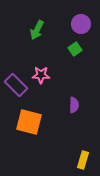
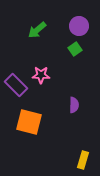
purple circle: moved 2 px left, 2 px down
green arrow: rotated 24 degrees clockwise
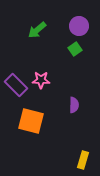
pink star: moved 5 px down
orange square: moved 2 px right, 1 px up
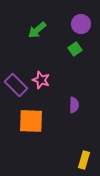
purple circle: moved 2 px right, 2 px up
pink star: rotated 18 degrees clockwise
orange square: rotated 12 degrees counterclockwise
yellow rectangle: moved 1 px right
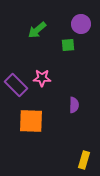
green square: moved 7 px left, 4 px up; rotated 32 degrees clockwise
pink star: moved 1 px right, 2 px up; rotated 18 degrees counterclockwise
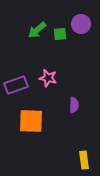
green square: moved 8 px left, 11 px up
pink star: moved 6 px right; rotated 12 degrees clockwise
purple rectangle: rotated 65 degrees counterclockwise
yellow rectangle: rotated 24 degrees counterclockwise
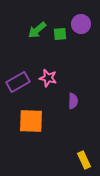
purple rectangle: moved 2 px right, 3 px up; rotated 10 degrees counterclockwise
purple semicircle: moved 1 px left, 4 px up
yellow rectangle: rotated 18 degrees counterclockwise
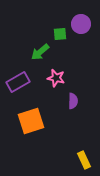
green arrow: moved 3 px right, 22 px down
pink star: moved 8 px right
orange square: rotated 20 degrees counterclockwise
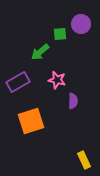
pink star: moved 1 px right, 2 px down
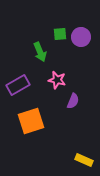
purple circle: moved 13 px down
green arrow: rotated 72 degrees counterclockwise
purple rectangle: moved 3 px down
purple semicircle: rotated 21 degrees clockwise
yellow rectangle: rotated 42 degrees counterclockwise
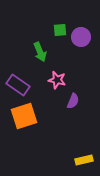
green square: moved 4 px up
purple rectangle: rotated 65 degrees clockwise
orange square: moved 7 px left, 5 px up
yellow rectangle: rotated 36 degrees counterclockwise
